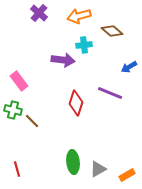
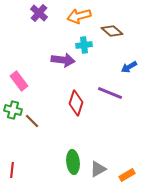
red line: moved 5 px left, 1 px down; rotated 21 degrees clockwise
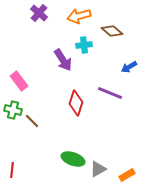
purple arrow: rotated 50 degrees clockwise
green ellipse: moved 3 px up; rotated 65 degrees counterclockwise
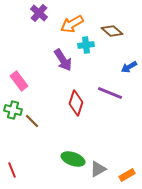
orange arrow: moved 7 px left, 8 px down; rotated 15 degrees counterclockwise
cyan cross: moved 2 px right
red line: rotated 28 degrees counterclockwise
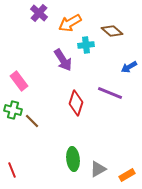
orange arrow: moved 2 px left, 1 px up
green ellipse: rotated 65 degrees clockwise
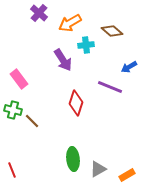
pink rectangle: moved 2 px up
purple line: moved 6 px up
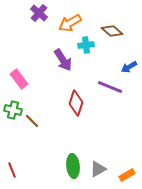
green ellipse: moved 7 px down
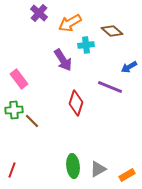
green cross: moved 1 px right; rotated 18 degrees counterclockwise
red line: rotated 42 degrees clockwise
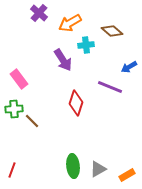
green cross: moved 1 px up
